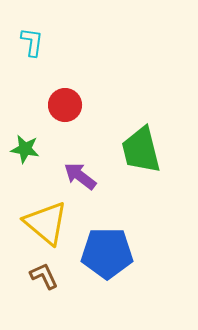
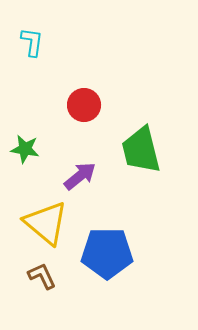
red circle: moved 19 px right
purple arrow: rotated 104 degrees clockwise
brown L-shape: moved 2 px left
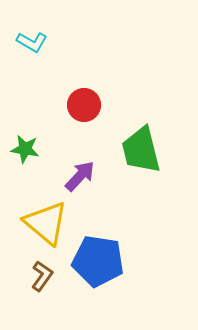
cyan L-shape: rotated 112 degrees clockwise
purple arrow: rotated 8 degrees counterclockwise
blue pentagon: moved 9 px left, 8 px down; rotated 9 degrees clockwise
brown L-shape: rotated 60 degrees clockwise
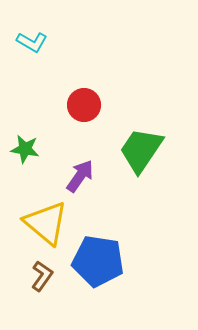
green trapezoid: rotated 48 degrees clockwise
purple arrow: rotated 8 degrees counterclockwise
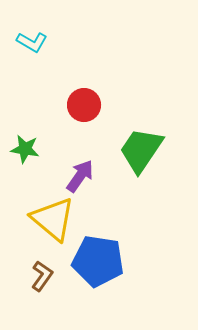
yellow triangle: moved 7 px right, 4 px up
